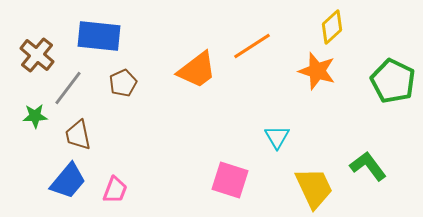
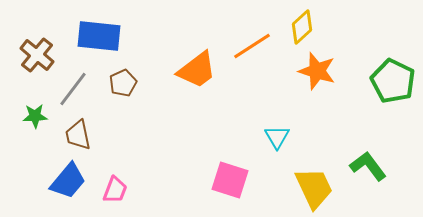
yellow diamond: moved 30 px left
gray line: moved 5 px right, 1 px down
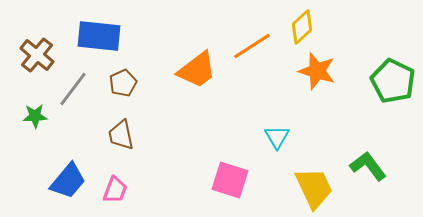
brown trapezoid: moved 43 px right
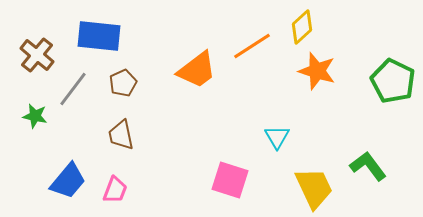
green star: rotated 15 degrees clockwise
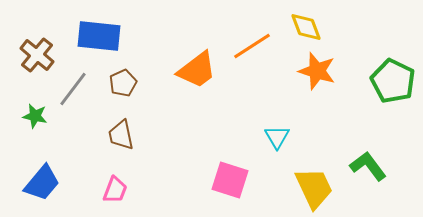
yellow diamond: moved 4 px right; rotated 68 degrees counterclockwise
blue trapezoid: moved 26 px left, 2 px down
